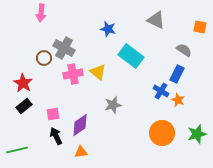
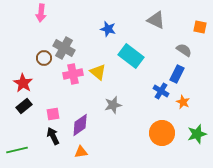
orange star: moved 5 px right, 2 px down
black arrow: moved 3 px left
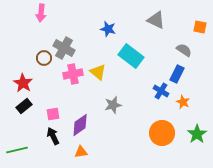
green star: rotated 18 degrees counterclockwise
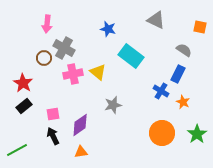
pink arrow: moved 6 px right, 11 px down
blue rectangle: moved 1 px right
green line: rotated 15 degrees counterclockwise
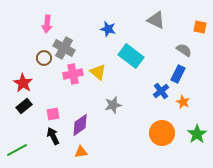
blue cross: rotated 21 degrees clockwise
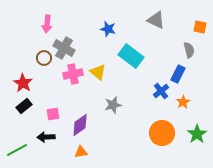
gray semicircle: moved 5 px right; rotated 42 degrees clockwise
orange star: rotated 16 degrees clockwise
black arrow: moved 7 px left, 1 px down; rotated 66 degrees counterclockwise
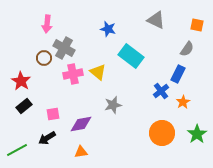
orange square: moved 3 px left, 2 px up
gray semicircle: moved 2 px left, 1 px up; rotated 49 degrees clockwise
red star: moved 2 px left, 2 px up
purple diamond: moved 1 px right, 1 px up; rotated 25 degrees clockwise
black arrow: moved 1 px right, 1 px down; rotated 30 degrees counterclockwise
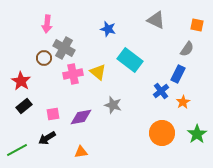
cyan rectangle: moved 1 px left, 4 px down
gray star: rotated 30 degrees clockwise
purple diamond: moved 7 px up
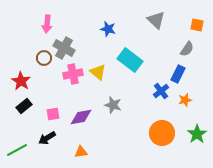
gray triangle: rotated 18 degrees clockwise
orange star: moved 2 px right, 2 px up; rotated 16 degrees clockwise
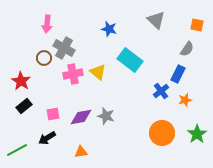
blue star: moved 1 px right
gray star: moved 7 px left, 11 px down
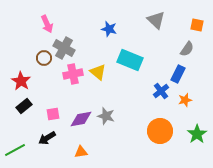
pink arrow: rotated 30 degrees counterclockwise
cyan rectangle: rotated 15 degrees counterclockwise
purple diamond: moved 2 px down
orange circle: moved 2 px left, 2 px up
green line: moved 2 px left
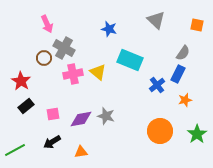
gray semicircle: moved 4 px left, 4 px down
blue cross: moved 4 px left, 6 px up
black rectangle: moved 2 px right
black arrow: moved 5 px right, 4 px down
